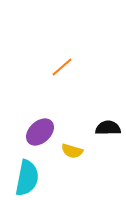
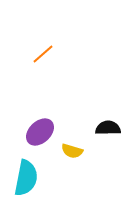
orange line: moved 19 px left, 13 px up
cyan semicircle: moved 1 px left
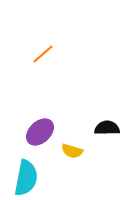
black semicircle: moved 1 px left
